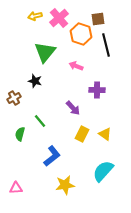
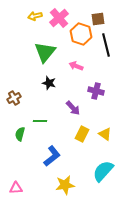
black star: moved 14 px right, 2 px down
purple cross: moved 1 px left, 1 px down; rotated 14 degrees clockwise
green line: rotated 48 degrees counterclockwise
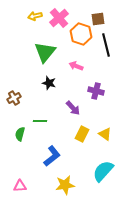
pink triangle: moved 4 px right, 2 px up
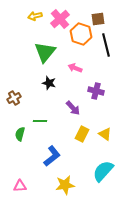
pink cross: moved 1 px right, 1 px down
pink arrow: moved 1 px left, 2 px down
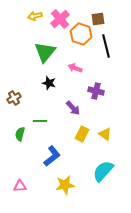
black line: moved 1 px down
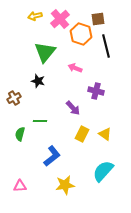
black star: moved 11 px left, 2 px up
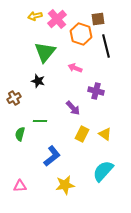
pink cross: moved 3 px left
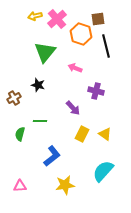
black star: moved 4 px down
